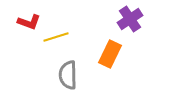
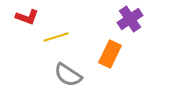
red L-shape: moved 2 px left, 5 px up
gray semicircle: rotated 56 degrees counterclockwise
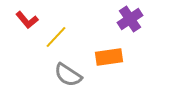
red L-shape: moved 3 px down; rotated 30 degrees clockwise
yellow line: rotated 30 degrees counterclockwise
orange rectangle: moved 1 px left, 3 px down; rotated 56 degrees clockwise
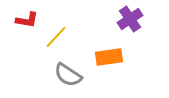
red L-shape: rotated 40 degrees counterclockwise
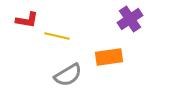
yellow line: moved 1 px right, 1 px up; rotated 60 degrees clockwise
gray semicircle: rotated 64 degrees counterclockwise
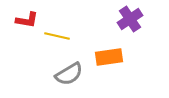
gray semicircle: moved 1 px right, 1 px up
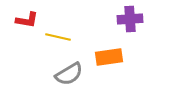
purple cross: rotated 30 degrees clockwise
yellow line: moved 1 px right, 1 px down
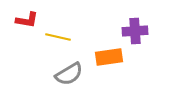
purple cross: moved 5 px right, 12 px down
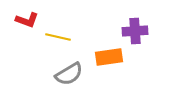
red L-shape: rotated 10 degrees clockwise
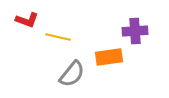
gray semicircle: moved 3 px right; rotated 20 degrees counterclockwise
